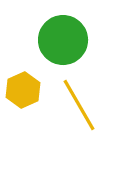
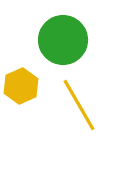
yellow hexagon: moved 2 px left, 4 px up
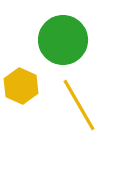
yellow hexagon: rotated 12 degrees counterclockwise
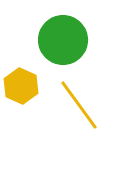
yellow line: rotated 6 degrees counterclockwise
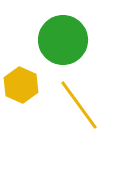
yellow hexagon: moved 1 px up
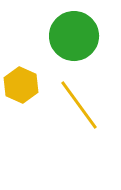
green circle: moved 11 px right, 4 px up
